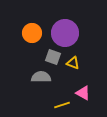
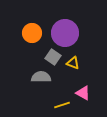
gray square: rotated 14 degrees clockwise
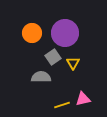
gray square: rotated 21 degrees clockwise
yellow triangle: rotated 40 degrees clockwise
pink triangle: moved 6 px down; rotated 42 degrees counterclockwise
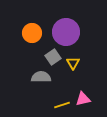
purple circle: moved 1 px right, 1 px up
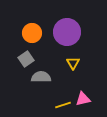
purple circle: moved 1 px right
gray square: moved 27 px left, 2 px down
yellow line: moved 1 px right
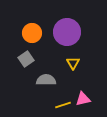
gray semicircle: moved 5 px right, 3 px down
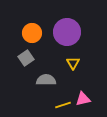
gray square: moved 1 px up
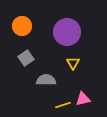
orange circle: moved 10 px left, 7 px up
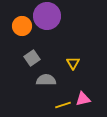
purple circle: moved 20 px left, 16 px up
gray square: moved 6 px right
